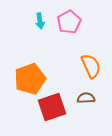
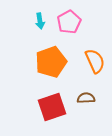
orange semicircle: moved 4 px right, 5 px up
orange pentagon: moved 21 px right, 17 px up
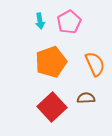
orange semicircle: moved 3 px down
red square: rotated 24 degrees counterclockwise
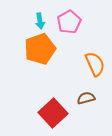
orange pentagon: moved 11 px left, 13 px up
brown semicircle: rotated 12 degrees counterclockwise
red square: moved 1 px right, 6 px down
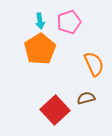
pink pentagon: rotated 10 degrees clockwise
orange pentagon: rotated 12 degrees counterclockwise
orange semicircle: moved 1 px left
red square: moved 2 px right, 3 px up
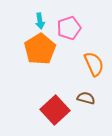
pink pentagon: moved 6 px down
brown semicircle: rotated 30 degrees clockwise
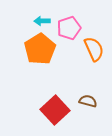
cyan arrow: moved 2 px right; rotated 98 degrees clockwise
orange semicircle: moved 15 px up
brown semicircle: moved 2 px right, 3 px down
